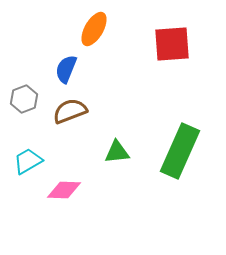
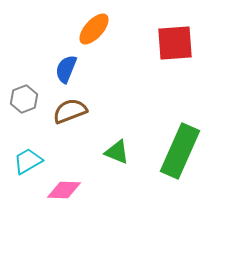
orange ellipse: rotated 12 degrees clockwise
red square: moved 3 px right, 1 px up
green triangle: rotated 28 degrees clockwise
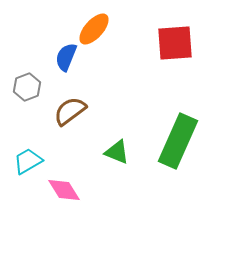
blue semicircle: moved 12 px up
gray hexagon: moved 3 px right, 12 px up
brown semicircle: rotated 16 degrees counterclockwise
green rectangle: moved 2 px left, 10 px up
pink diamond: rotated 56 degrees clockwise
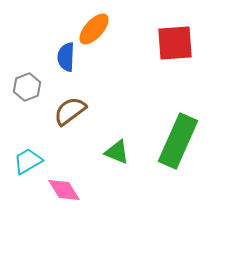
blue semicircle: rotated 20 degrees counterclockwise
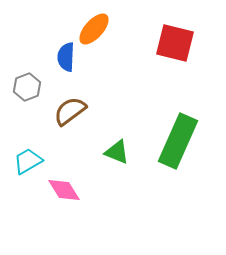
red square: rotated 18 degrees clockwise
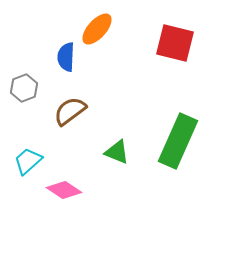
orange ellipse: moved 3 px right
gray hexagon: moved 3 px left, 1 px down
cyan trapezoid: rotated 12 degrees counterclockwise
pink diamond: rotated 24 degrees counterclockwise
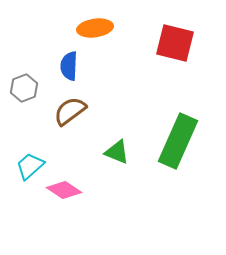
orange ellipse: moved 2 px left, 1 px up; rotated 40 degrees clockwise
blue semicircle: moved 3 px right, 9 px down
cyan trapezoid: moved 2 px right, 5 px down
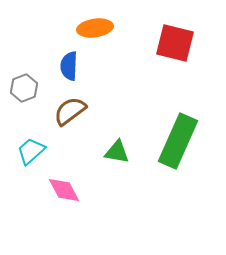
green triangle: rotated 12 degrees counterclockwise
cyan trapezoid: moved 1 px right, 15 px up
pink diamond: rotated 28 degrees clockwise
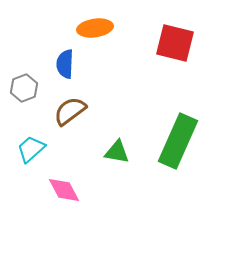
blue semicircle: moved 4 px left, 2 px up
cyan trapezoid: moved 2 px up
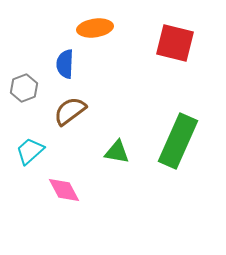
cyan trapezoid: moved 1 px left, 2 px down
